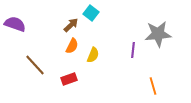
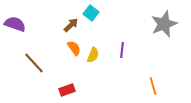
gray star: moved 6 px right, 10 px up; rotated 16 degrees counterclockwise
orange semicircle: moved 2 px right, 2 px down; rotated 63 degrees counterclockwise
purple line: moved 11 px left
brown line: moved 1 px left, 2 px up
red rectangle: moved 2 px left, 11 px down
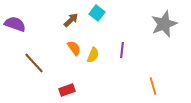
cyan square: moved 6 px right
brown arrow: moved 5 px up
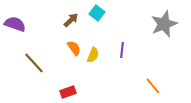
orange line: rotated 24 degrees counterclockwise
red rectangle: moved 1 px right, 2 px down
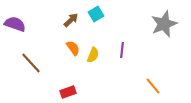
cyan square: moved 1 px left, 1 px down; rotated 21 degrees clockwise
orange semicircle: moved 1 px left
brown line: moved 3 px left
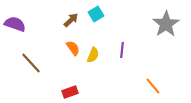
gray star: moved 2 px right; rotated 12 degrees counterclockwise
red rectangle: moved 2 px right
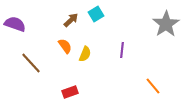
orange semicircle: moved 8 px left, 2 px up
yellow semicircle: moved 8 px left, 1 px up
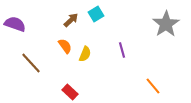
purple line: rotated 21 degrees counterclockwise
red rectangle: rotated 63 degrees clockwise
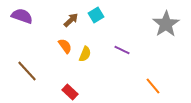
cyan square: moved 1 px down
purple semicircle: moved 7 px right, 8 px up
purple line: rotated 49 degrees counterclockwise
brown line: moved 4 px left, 8 px down
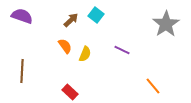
cyan square: rotated 21 degrees counterclockwise
brown line: moved 5 px left; rotated 45 degrees clockwise
